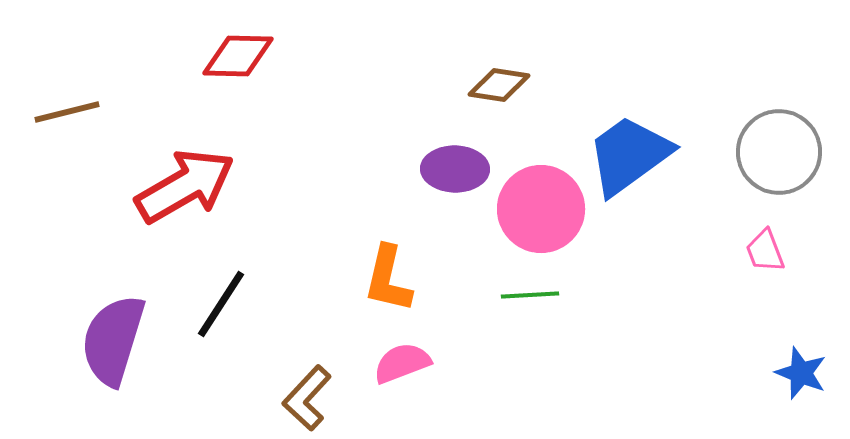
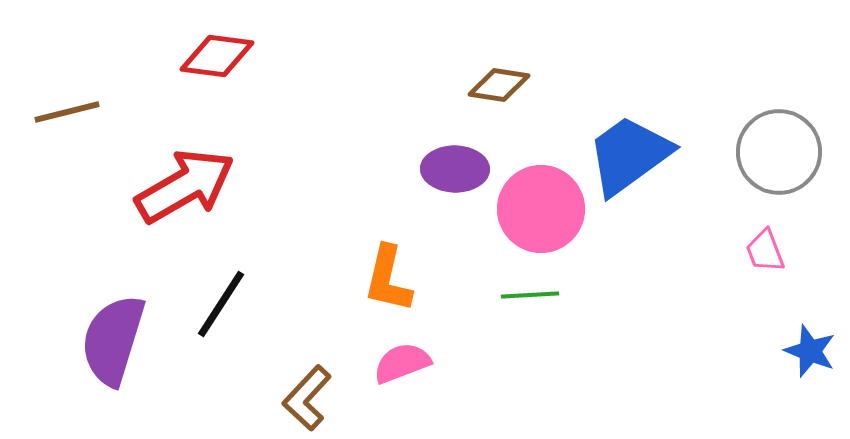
red diamond: moved 21 px left; rotated 6 degrees clockwise
blue star: moved 9 px right, 22 px up
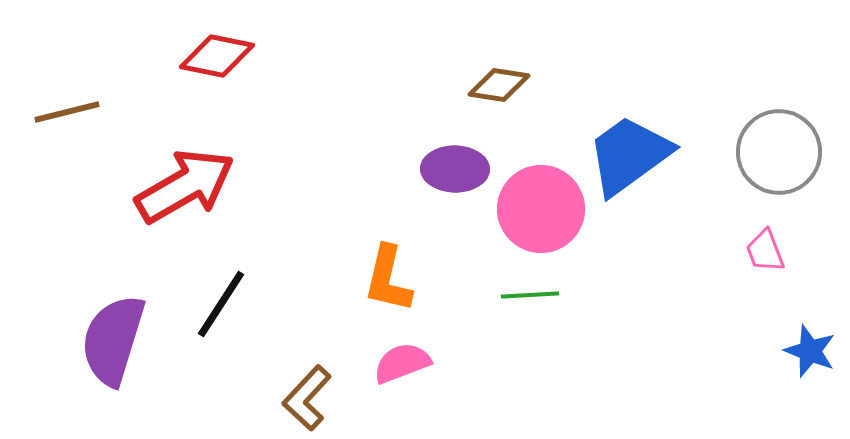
red diamond: rotated 4 degrees clockwise
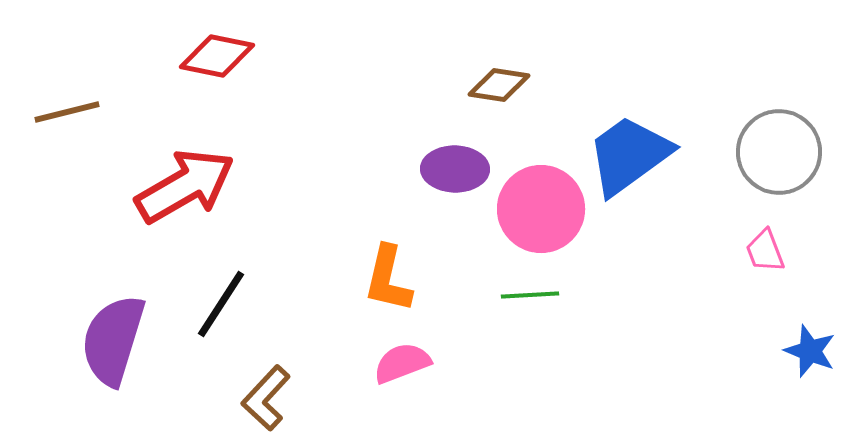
brown L-shape: moved 41 px left
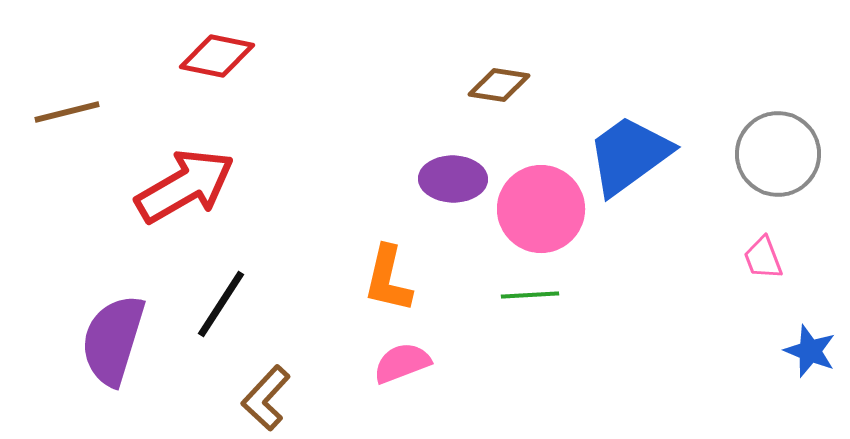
gray circle: moved 1 px left, 2 px down
purple ellipse: moved 2 px left, 10 px down
pink trapezoid: moved 2 px left, 7 px down
